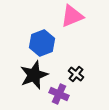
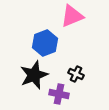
blue hexagon: moved 3 px right
black cross: rotated 14 degrees counterclockwise
purple cross: rotated 12 degrees counterclockwise
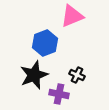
black cross: moved 1 px right, 1 px down
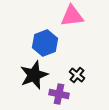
pink triangle: rotated 15 degrees clockwise
black cross: rotated 14 degrees clockwise
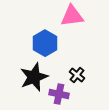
blue hexagon: rotated 10 degrees counterclockwise
black star: moved 2 px down
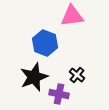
blue hexagon: rotated 10 degrees counterclockwise
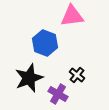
black star: moved 5 px left, 1 px down
purple cross: moved 1 px left; rotated 18 degrees clockwise
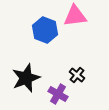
pink triangle: moved 3 px right
blue hexagon: moved 13 px up
black star: moved 3 px left
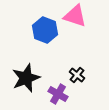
pink triangle: rotated 25 degrees clockwise
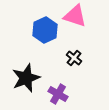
blue hexagon: rotated 15 degrees clockwise
black cross: moved 3 px left, 17 px up
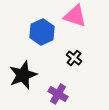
blue hexagon: moved 3 px left, 2 px down
black star: moved 3 px left, 3 px up
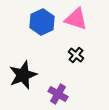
pink triangle: moved 1 px right, 3 px down
blue hexagon: moved 10 px up
black cross: moved 2 px right, 3 px up
